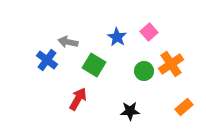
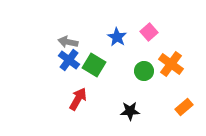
blue cross: moved 22 px right
orange cross: rotated 20 degrees counterclockwise
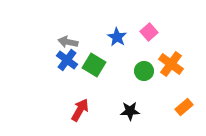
blue cross: moved 2 px left
red arrow: moved 2 px right, 11 px down
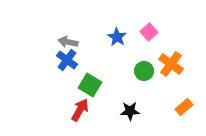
green square: moved 4 px left, 20 px down
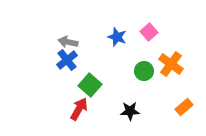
blue star: rotated 12 degrees counterclockwise
blue cross: rotated 15 degrees clockwise
green square: rotated 10 degrees clockwise
red arrow: moved 1 px left, 1 px up
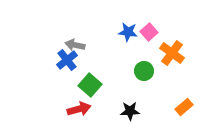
blue star: moved 11 px right, 5 px up; rotated 12 degrees counterclockwise
gray arrow: moved 7 px right, 3 px down
orange cross: moved 1 px right, 11 px up
red arrow: rotated 45 degrees clockwise
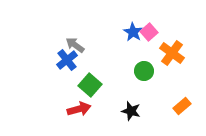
blue star: moved 5 px right; rotated 24 degrees clockwise
gray arrow: rotated 24 degrees clockwise
orange rectangle: moved 2 px left, 1 px up
black star: moved 1 px right; rotated 18 degrees clockwise
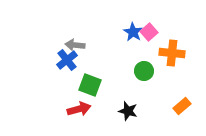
gray arrow: rotated 30 degrees counterclockwise
orange cross: rotated 30 degrees counterclockwise
green square: rotated 20 degrees counterclockwise
black star: moved 3 px left
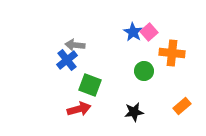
black star: moved 6 px right, 1 px down; rotated 24 degrees counterclockwise
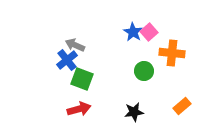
gray arrow: rotated 18 degrees clockwise
green square: moved 8 px left, 6 px up
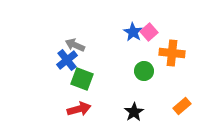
black star: rotated 24 degrees counterclockwise
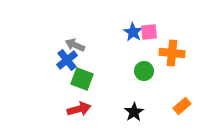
pink square: rotated 36 degrees clockwise
